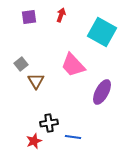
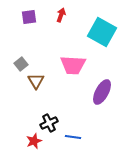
pink trapezoid: rotated 44 degrees counterclockwise
black cross: rotated 18 degrees counterclockwise
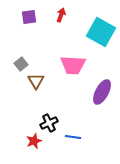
cyan square: moved 1 px left
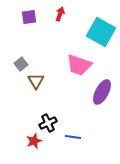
red arrow: moved 1 px left, 1 px up
pink trapezoid: moved 6 px right; rotated 16 degrees clockwise
black cross: moved 1 px left
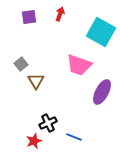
blue line: moved 1 px right; rotated 14 degrees clockwise
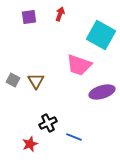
cyan square: moved 3 px down
gray square: moved 8 px left, 16 px down; rotated 24 degrees counterclockwise
purple ellipse: rotated 45 degrees clockwise
red star: moved 4 px left, 3 px down
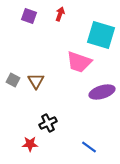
purple square: moved 1 px up; rotated 28 degrees clockwise
cyan square: rotated 12 degrees counterclockwise
pink trapezoid: moved 3 px up
blue line: moved 15 px right, 10 px down; rotated 14 degrees clockwise
red star: rotated 21 degrees clockwise
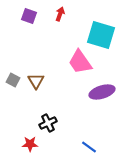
pink trapezoid: moved 1 px right; rotated 36 degrees clockwise
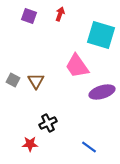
pink trapezoid: moved 3 px left, 4 px down
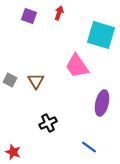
red arrow: moved 1 px left, 1 px up
gray square: moved 3 px left
purple ellipse: moved 11 px down; rotated 60 degrees counterclockwise
red star: moved 17 px left, 8 px down; rotated 21 degrees clockwise
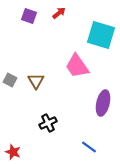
red arrow: rotated 32 degrees clockwise
purple ellipse: moved 1 px right
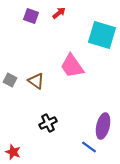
purple square: moved 2 px right
cyan square: moved 1 px right
pink trapezoid: moved 5 px left
brown triangle: rotated 24 degrees counterclockwise
purple ellipse: moved 23 px down
